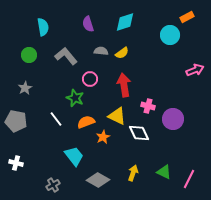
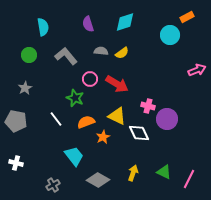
pink arrow: moved 2 px right
red arrow: moved 7 px left, 1 px up; rotated 130 degrees clockwise
purple circle: moved 6 px left
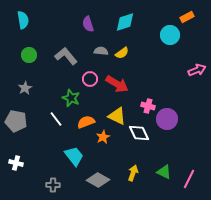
cyan semicircle: moved 20 px left, 7 px up
green star: moved 4 px left
gray cross: rotated 32 degrees clockwise
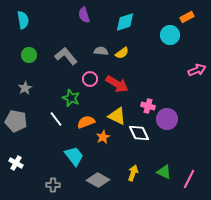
purple semicircle: moved 4 px left, 9 px up
white cross: rotated 16 degrees clockwise
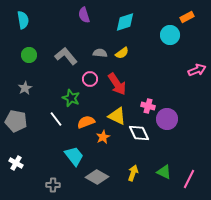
gray semicircle: moved 1 px left, 2 px down
red arrow: rotated 25 degrees clockwise
gray diamond: moved 1 px left, 3 px up
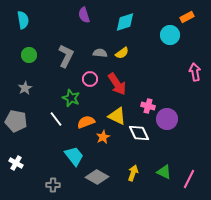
gray L-shape: rotated 65 degrees clockwise
pink arrow: moved 2 px left, 2 px down; rotated 78 degrees counterclockwise
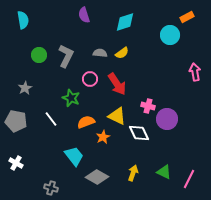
green circle: moved 10 px right
white line: moved 5 px left
gray cross: moved 2 px left, 3 px down; rotated 16 degrees clockwise
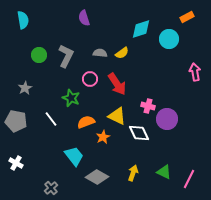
purple semicircle: moved 3 px down
cyan diamond: moved 16 px right, 7 px down
cyan circle: moved 1 px left, 4 px down
gray cross: rotated 32 degrees clockwise
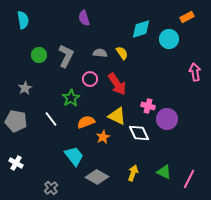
yellow semicircle: rotated 88 degrees counterclockwise
green star: rotated 18 degrees clockwise
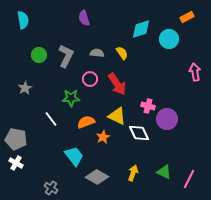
gray semicircle: moved 3 px left
green star: rotated 30 degrees clockwise
gray pentagon: moved 18 px down
gray cross: rotated 16 degrees counterclockwise
